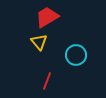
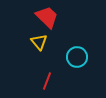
red trapezoid: rotated 75 degrees clockwise
cyan circle: moved 1 px right, 2 px down
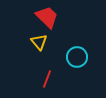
red line: moved 2 px up
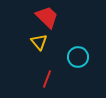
cyan circle: moved 1 px right
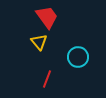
red trapezoid: rotated 10 degrees clockwise
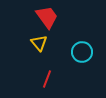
yellow triangle: moved 1 px down
cyan circle: moved 4 px right, 5 px up
